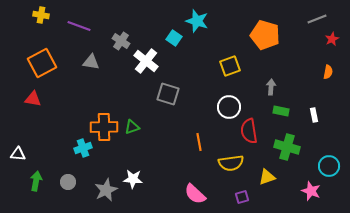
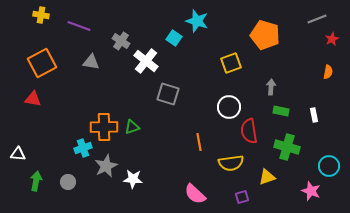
yellow square: moved 1 px right, 3 px up
gray star: moved 24 px up
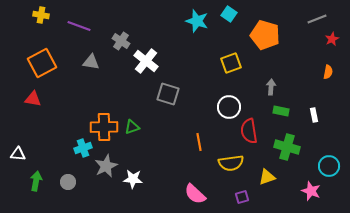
cyan square: moved 55 px right, 24 px up
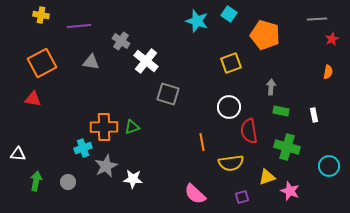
gray line: rotated 18 degrees clockwise
purple line: rotated 25 degrees counterclockwise
orange line: moved 3 px right
pink star: moved 21 px left
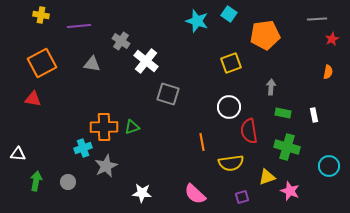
orange pentagon: rotated 24 degrees counterclockwise
gray triangle: moved 1 px right, 2 px down
green rectangle: moved 2 px right, 2 px down
white star: moved 9 px right, 14 px down
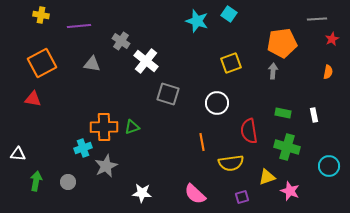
orange pentagon: moved 17 px right, 8 px down
gray arrow: moved 2 px right, 16 px up
white circle: moved 12 px left, 4 px up
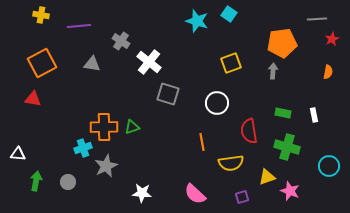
white cross: moved 3 px right, 1 px down
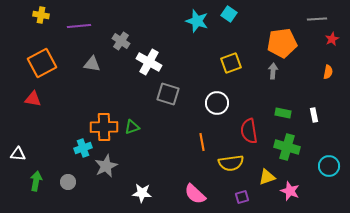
white cross: rotated 10 degrees counterclockwise
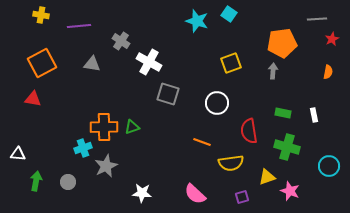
orange line: rotated 60 degrees counterclockwise
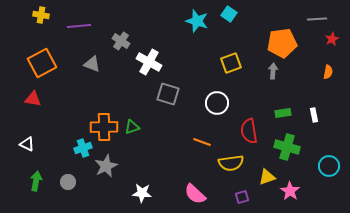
gray triangle: rotated 12 degrees clockwise
green rectangle: rotated 21 degrees counterclockwise
white triangle: moved 9 px right, 10 px up; rotated 21 degrees clockwise
pink star: rotated 12 degrees clockwise
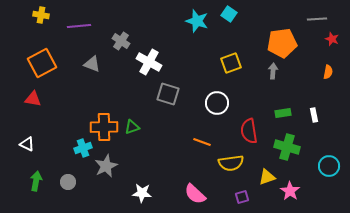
red star: rotated 24 degrees counterclockwise
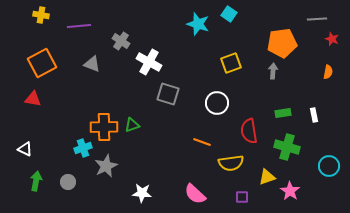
cyan star: moved 1 px right, 3 px down
green triangle: moved 2 px up
white triangle: moved 2 px left, 5 px down
purple square: rotated 16 degrees clockwise
